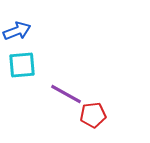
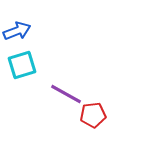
cyan square: rotated 12 degrees counterclockwise
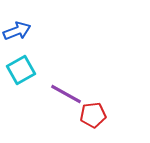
cyan square: moved 1 px left, 5 px down; rotated 12 degrees counterclockwise
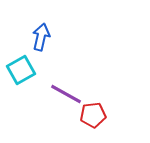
blue arrow: moved 24 px right, 6 px down; rotated 56 degrees counterclockwise
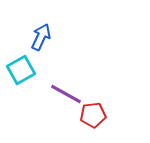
blue arrow: rotated 12 degrees clockwise
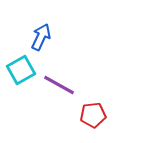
purple line: moved 7 px left, 9 px up
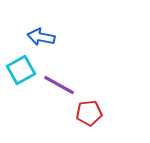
blue arrow: rotated 104 degrees counterclockwise
red pentagon: moved 4 px left, 2 px up
